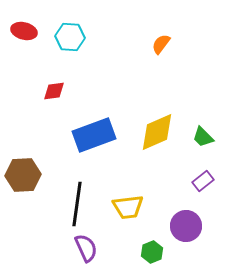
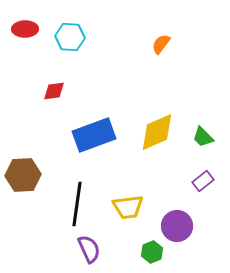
red ellipse: moved 1 px right, 2 px up; rotated 15 degrees counterclockwise
purple circle: moved 9 px left
purple semicircle: moved 3 px right, 1 px down
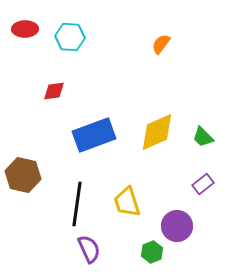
brown hexagon: rotated 16 degrees clockwise
purple rectangle: moved 3 px down
yellow trapezoid: moved 1 px left, 5 px up; rotated 80 degrees clockwise
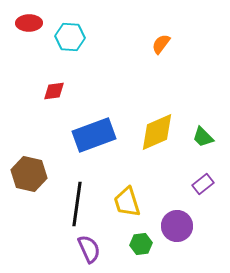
red ellipse: moved 4 px right, 6 px up
brown hexagon: moved 6 px right, 1 px up
green hexagon: moved 11 px left, 8 px up; rotated 15 degrees clockwise
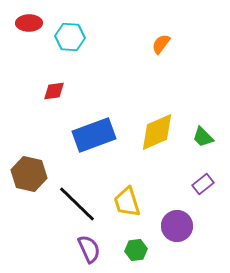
black line: rotated 54 degrees counterclockwise
green hexagon: moved 5 px left, 6 px down
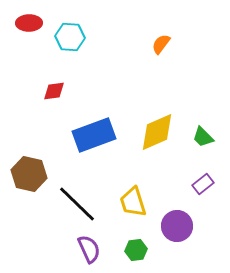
yellow trapezoid: moved 6 px right
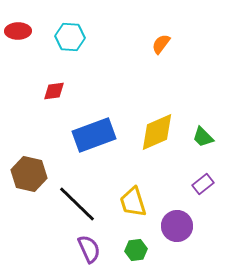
red ellipse: moved 11 px left, 8 px down
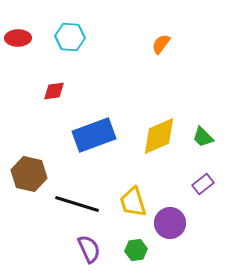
red ellipse: moved 7 px down
yellow diamond: moved 2 px right, 4 px down
black line: rotated 27 degrees counterclockwise
purple circle: moved 7 px left, 3 px up
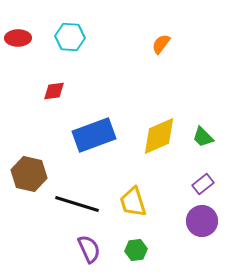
purple circle: moved 32 px right, 2 px up
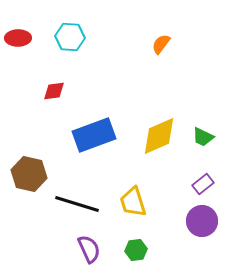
green trapezoid: rotated 20 degrees counterclockwise
